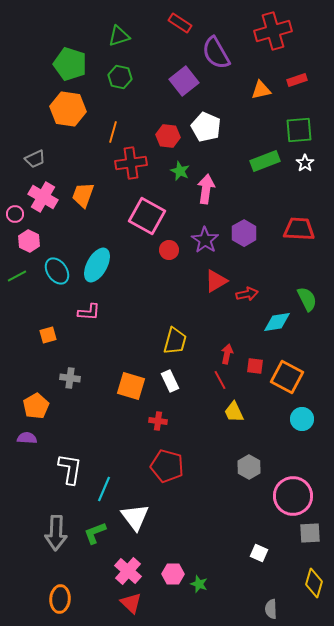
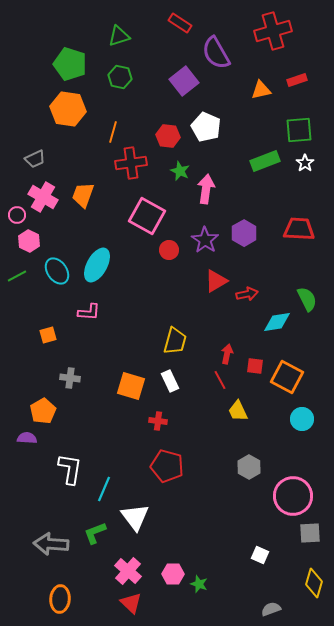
pink circle at (15, 214): moved 2 px right, 1 px down
orange pentagon at (36, 406): moved 7 px right, 5 px down
yellow trapezoid at (234, 412): moved 4 px right, 1 px up
gray arrow at (56, 533): moved 5 px left, 11 px down; rotated 92 degrees clockwise
white square at (259, 553): moved 1 px right, 2 px down
gray semicircle at (271, 609): rotated 72 degrees clockwise
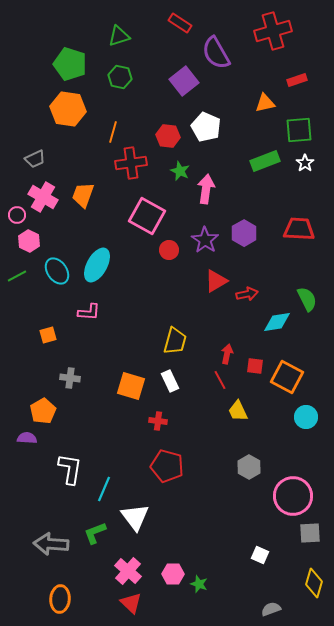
orange triangle at (261, 90): moved 4 px right, 13 px down
cyan circle at (302, 419): moved 4 px right, 2 px up
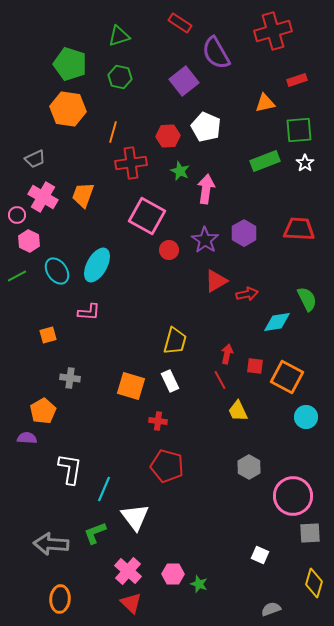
red hexagon at (168, 136): rotated 10 degrees counterclockwise
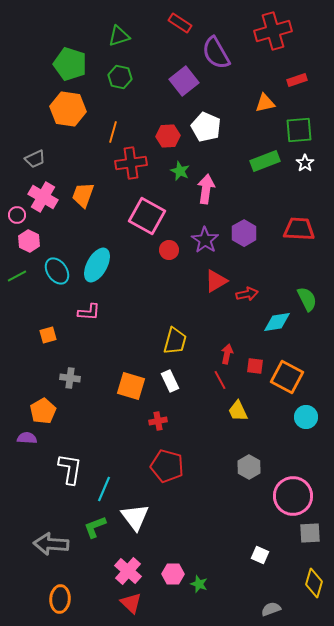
red cross at (158, 421): rotated 18 degrees counterclockwise
green L-shape at (95, 533): moved 6 px up
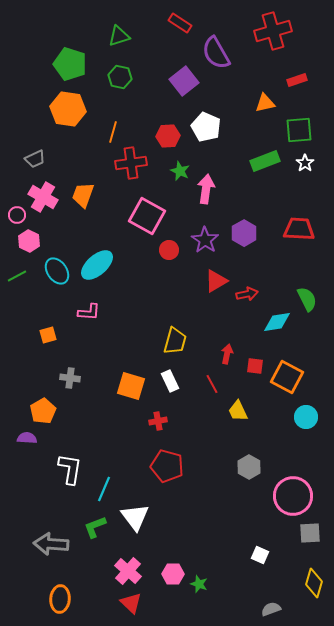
cyan ellipse at (97, 265): rotated 20 degrees clockwise
red line at (220, 380): moved 8 px left, 4 px down
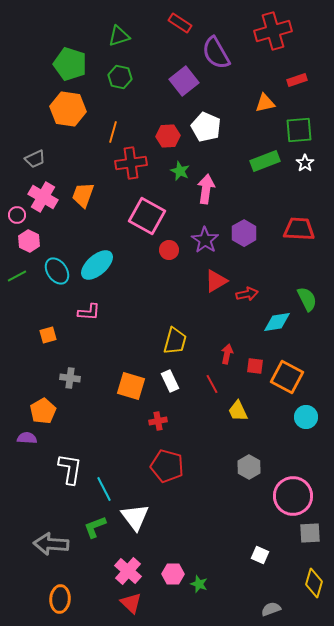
cyan line at (104, 489): rotated 50 degrees counterclockwise
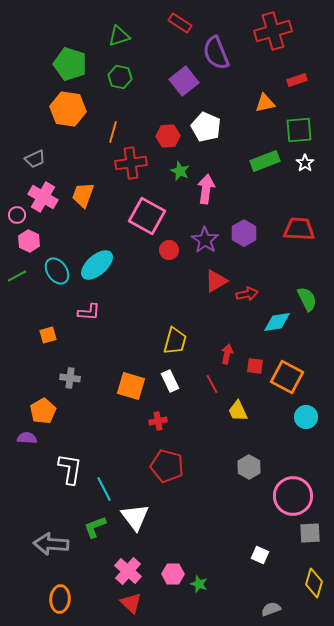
purple semicircle at (216, 53): rotated 8 degrees clockwise
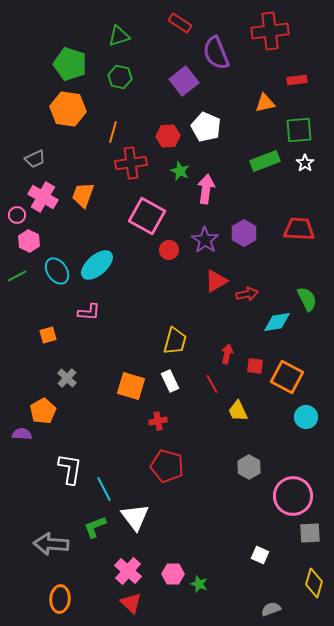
red cross at (273, 31): moved 3 px left; rotated 9 degrees clockwise
red rectangle at (297, 80): rotated 12 degrees clockwise
gray cross at (70, 378): moved 3 px left; rotated 36 degrees clockwise
purple semicircle at (27, 438): moved 5 px left, 4 px up
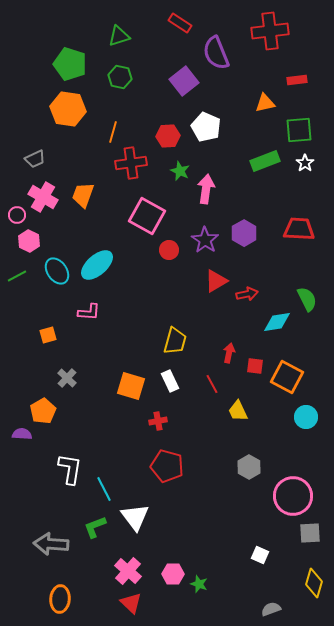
red arrow at (227, 354): moved 2 px right, 1 px up
